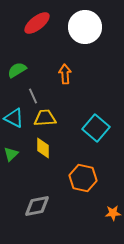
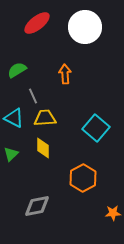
orange hexagon: rotated 20 degrees clockwise
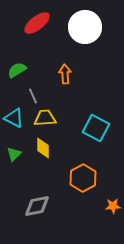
cyan square: rotated 12 degrees counterclockwise
green triangle: moved 3 px right
orange star: moved 7 px up
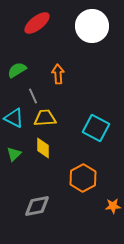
white circle: moved 7 px right, 1 px up
orange arrow: moved 7 px left
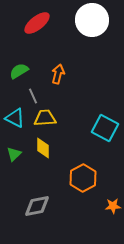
white circle: moved 6 px up
green semicircle: moved 2 px right, 1 px down
orange arrow: rotated 18 degrees clockwise
cyan triangle: moved 1 px right
cyan square: moved 9 px right
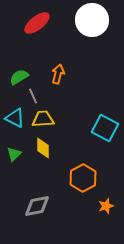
green semicircle: moved 6 px down
yellow trapezoid: moved 2 px left, 1 px down
orange star: moved 7 px left; rotated 14 degrees counterclockwise
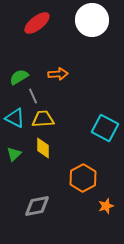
orange arrow: rotated 72 degrees clockwise
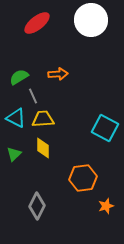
white circle: moved 1 px left
cyan triangle: moved 1 px right
orange hexagon: rotated 20 degrees clockwise
gray diamond: rotated 52 degrees counterclockwise
